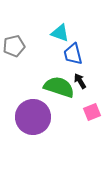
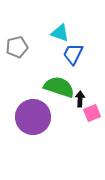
gray pentagon: moved 3 px right, 1 px down
blue trapezoid: rotated 40 degrees clockwise
black arrow: moved 18 px down; rotated 35 degrees clockwise
pink square: moved 1 px down
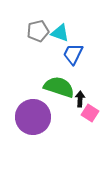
gray pentagon: moved 21 px right, 16 px up
pink square: moved 2 px left; rotated 36 degrees counterclockwise
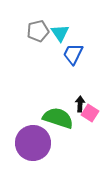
cyan triangle: rotated 36 degrees clockwise
green semicircle: moved 1 px left, 31 px down
black arrow: moved 5 px down
purple circle: moved 26 px down
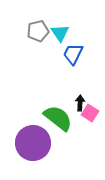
black arrow: moved 1 px up
green semicircle: rotated 20 degrees clockwise
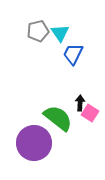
purple circle: moved 1 px right
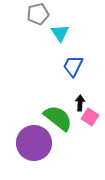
gray pentagon: moved 17 px up
blue trapezoid: moved 12 px down
pink square: moved 4 px down
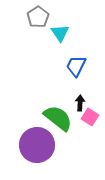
gray pentagon: moved 3 px down; rotated 20 degrees counterclockwise
blue trapezoid: moved 3 px right
purple circle: moved 3 px right, 2 px down
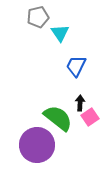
gray pentagon: rotated 20 degrees clockwise
pink square: rotated 24 degrees clockwise
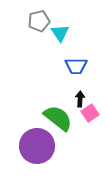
gray pentagon: moved 1 px right, 4 px down
blue trapezoid: rotated 115 degrees counterclockwise
black arrow: moved 4 px up
pink square: moved 4 px up
purple circle: moved 1 px down
